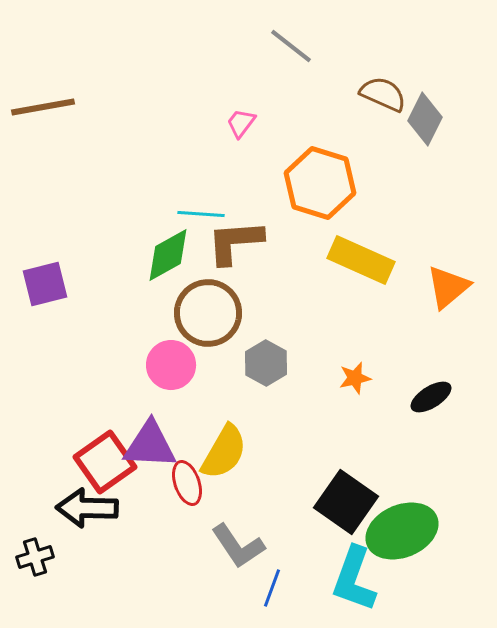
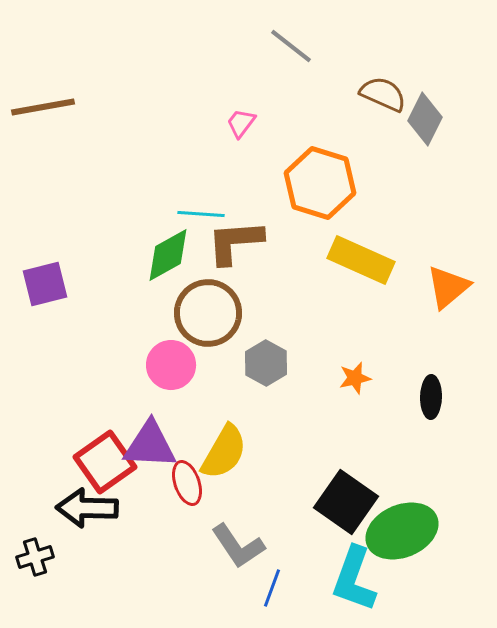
black ellipse: rotated 57 degrees counterclockwise
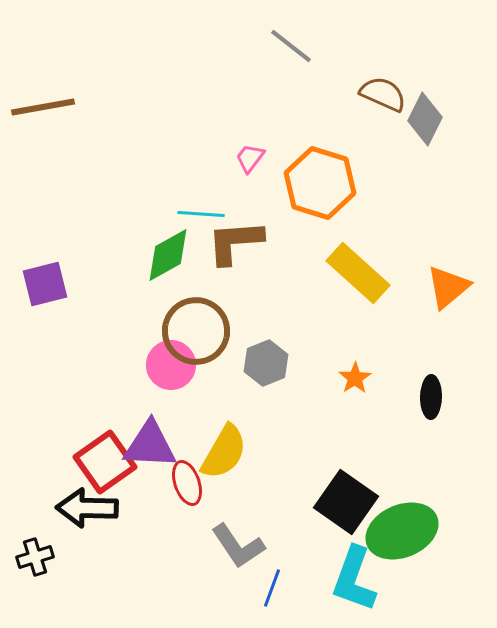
pink trapezoid: moved 9 px right, 35 px down
yellow rectangle: moved 3 px left, 13 px down; rotated 18 degrees clockwise
brown circle: moved 12 px left, 18 px down
gray hexagon: rotated 9 degrees clockwise
orange star: rotated 20 degrees counterclockwise
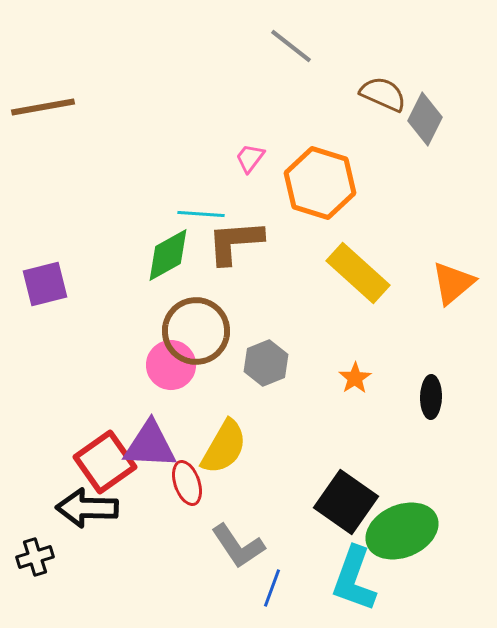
orange triangle: moved 5 px right, 4 px up
yellow semicircle: moved 5 px up
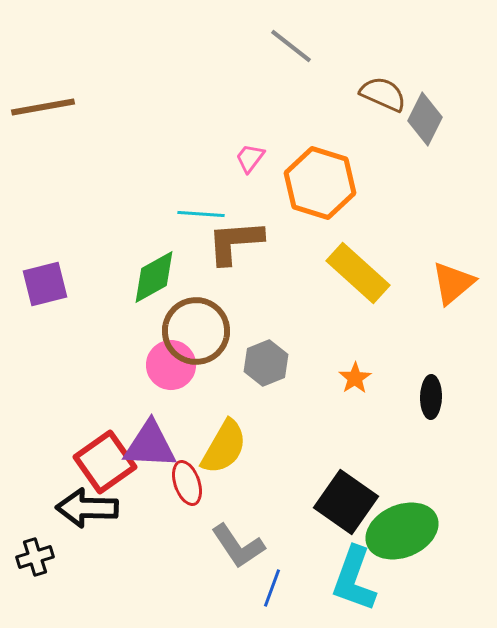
green diamond: moved 14 px left, 22 px down
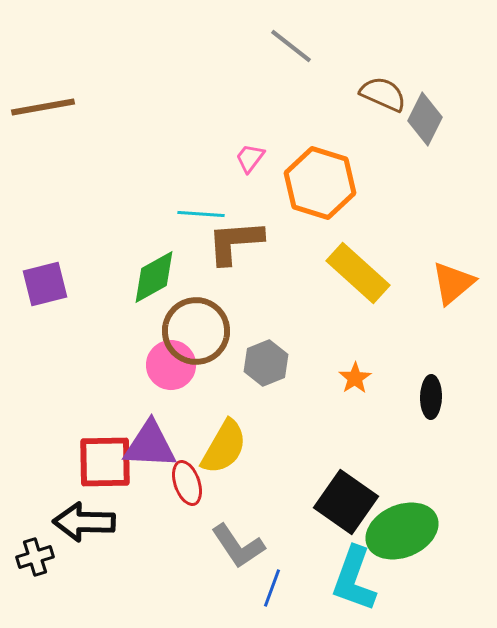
red square: rotated 34 degrees clockwise
black arrow: moved 3 px left, 14 px down
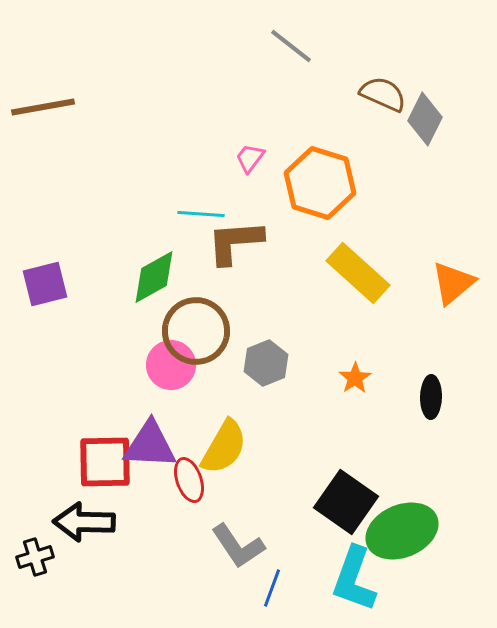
red ellipse: moved 2 px right, 3 px up
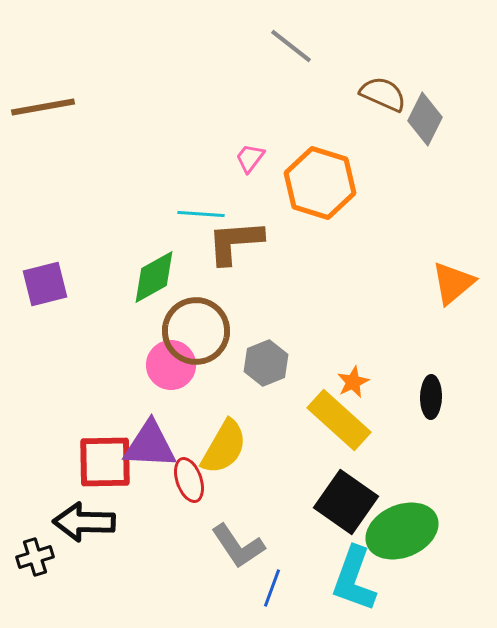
yellow rectangle: moved 19 px left, 147 px down
orange star: moved 2 px left, 4 px down; rotated 8 degrees clockwise
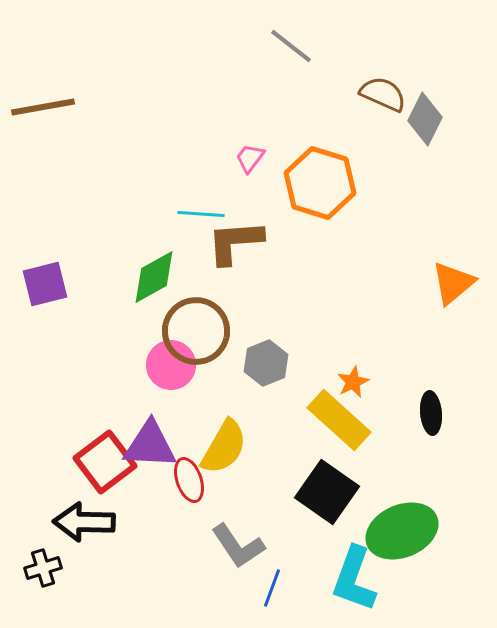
black ellipse: moved 16 px down; rotated 6 degrees counterclockwise
red square: rotated 36 degrees counterclockwise
black square: moved 19 px left, 10 px up
black cross: moved 8 px right, 11 px down
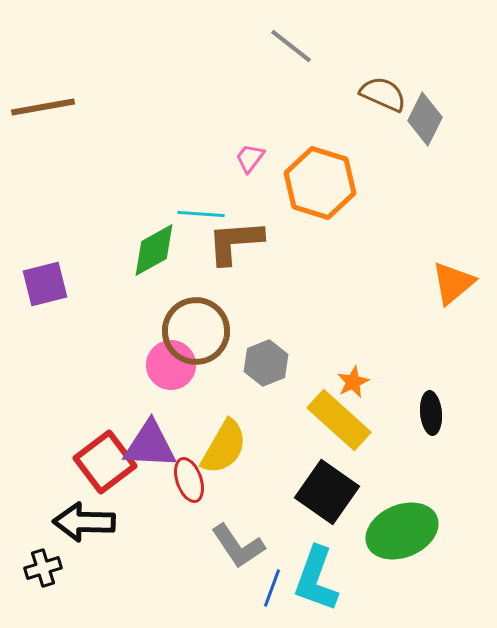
green diamond: moved 27 px up
cyan L-shape: moved 38 px left
